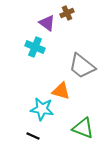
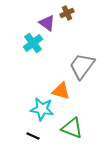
cyan cross: moved 2 px left, 4 px up; rotated 30 degrees clockwise
gray trapezoid: rotated 88 degrees clockwise
green triangle: moved 11 px left
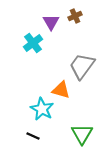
brown cross: moved 8 px right, 3 px down
purple triangle: moved 4 px right, 1 px up; rotated 24 degrees clockwise
orange triangle: moved 1 px up
cyan star: rotated 20 degrees clockwise
green triangle: moved 10 px right, 6 px down; rotated 40 degrees clockwise
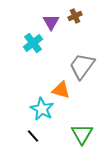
black line: rotated 24 degrees clockwise
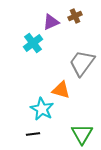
purple triangle: rotated 36 degrees clockwise
gray trapezoid: moved 3 px up
black line: moved 2 px up; rotated 56 degrees counterclockwise
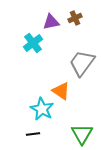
brown cross: moved 2 px down
purple triangle: rotated 12 degrees clockwise
orange triangle: moved 1 px down; rotated 18 degrees clockwise
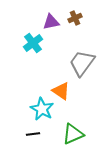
green triangle: moved 9 px left; rotated 35 degrees clockwise
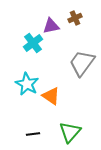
purple triangle: moved 4 px down
orange triangle: moved 10 px left, 5 px down
cyan star: moved 15 px left, 25 px up
green triangle: moved 3 px left, 2 px up; rotated 25 degrees counterclockwise
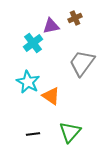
cyan star: moved 1 px right, 2 px up
